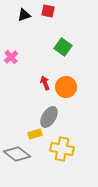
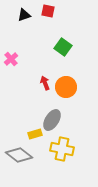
pink cross: moved 2 px down
gray ellipse: moved 3 px right, 3 px down
gray diamond: moved 2 px right, 1 px down
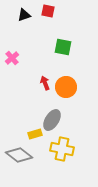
green square: rotated 24 degrees counterclockwise
pink cross: moved 1 px right, 1 px up
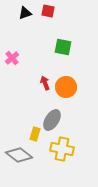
black triangle: moved 1 px right, 2 px up
yellow rectangle: rotated 56 degrees counterclockwise
